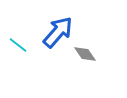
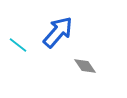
gray diamond: moved 12 px down
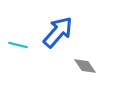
cyan line: rotated 24 degrees counterclockwise
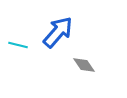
gray diamond: moved 1 px left, 1 px up
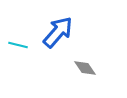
gray diamond: moved 1 px right, 3 px down
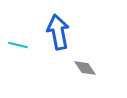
blue arrow: rotated 52 degrees counterclockwise
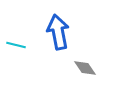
cyan line: moved 2 px left
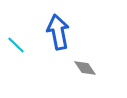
cyan line: rotated 30 degrees clockwise
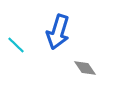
blue arrow: rotated 152 degrees counterclockwise
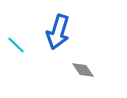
gray diamond: moved 2 px left, 2 px down
